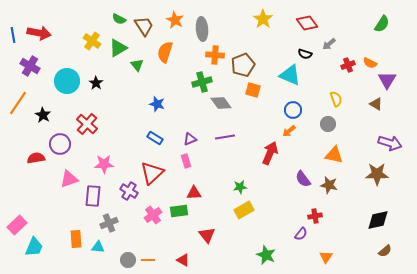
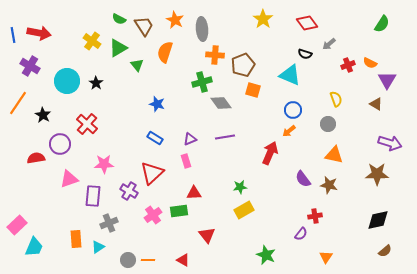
cyan triangle at (98, 247): rotated 40 degrees counterclockwise
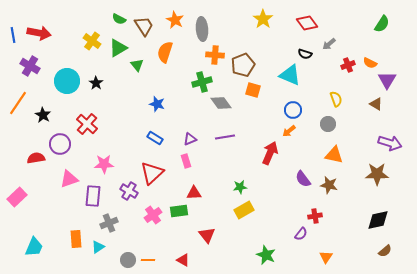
pink rectangle at (17, 225): moved 28 px up
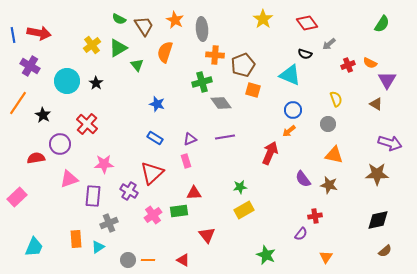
yellow cross at (92, 41): moved 4 px down; rotated 18 degrees clockwise
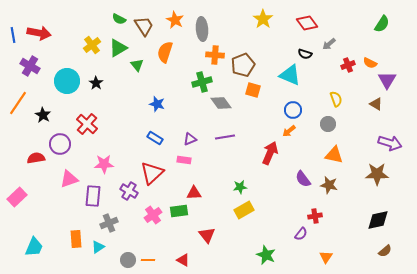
pink rectangle at (186, 161): moved 2 px left, 1 px up; rotated 64 degrees counterclockwise
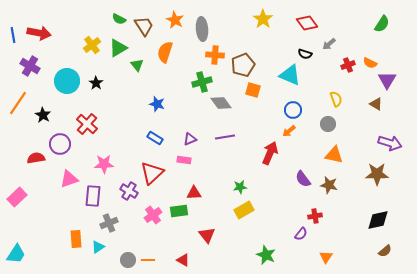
cyan trapezoid at (34, 247): moved 18 px left, 7 px down; rotated 10 degrees clockwise
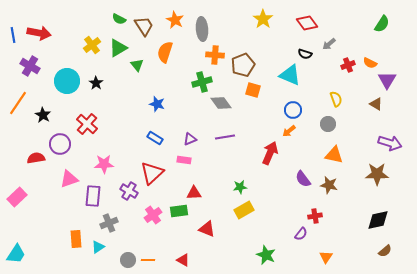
red triangle at (207, 235): moved 6 px up; rotated 30 degrees counterclockwise
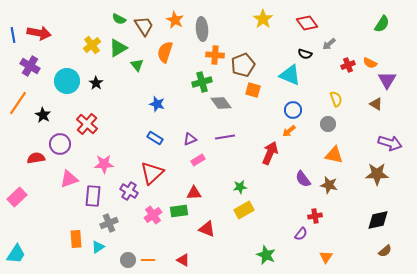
pink rectangle at (184, 160): moved 14 px right; rotated 40 degrees counterclockwise
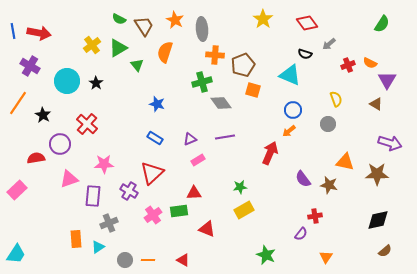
blue line at (13, 35): moved 4 px up
orange triangle at (334, 155): moved 11 px right, 7 px down
pink rectangle at (17, 197): moved 7 px up
gray circle at (128, 260): moved 3 px left
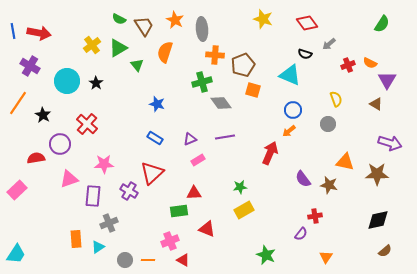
yellow star at (263, 19): rotated 18 degrees counterclockwise
pink cross at (153, 215): moved 17 px right, 26 px down; rotated 12 degrees clockwise
